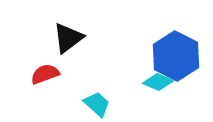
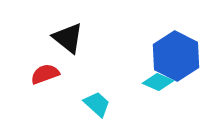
black triangle: rotated 44 degrees counterclockwise
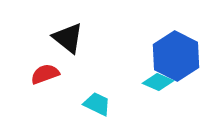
cyan trapezoid: rotated 16 degrees counterclockwise
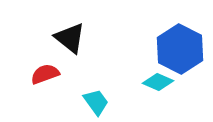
black triangle: moved 2 px right
blue hexagon: moved 4 px right, 7 px up
cyan trapezoid: moved 1 px left, 2 px up; rotated 28 degrees clockwise
